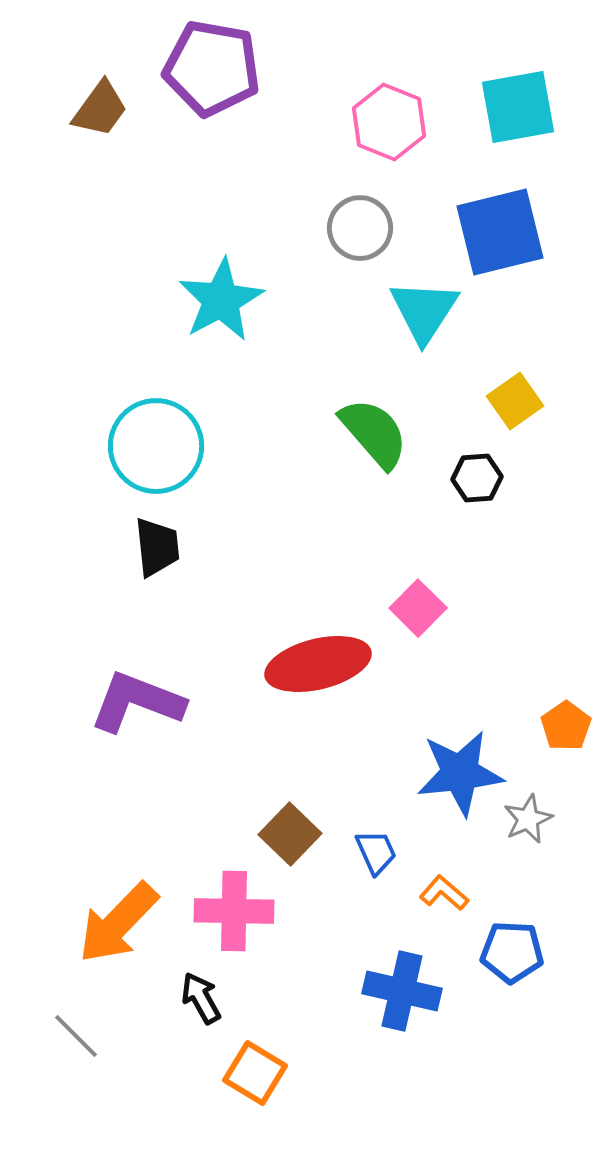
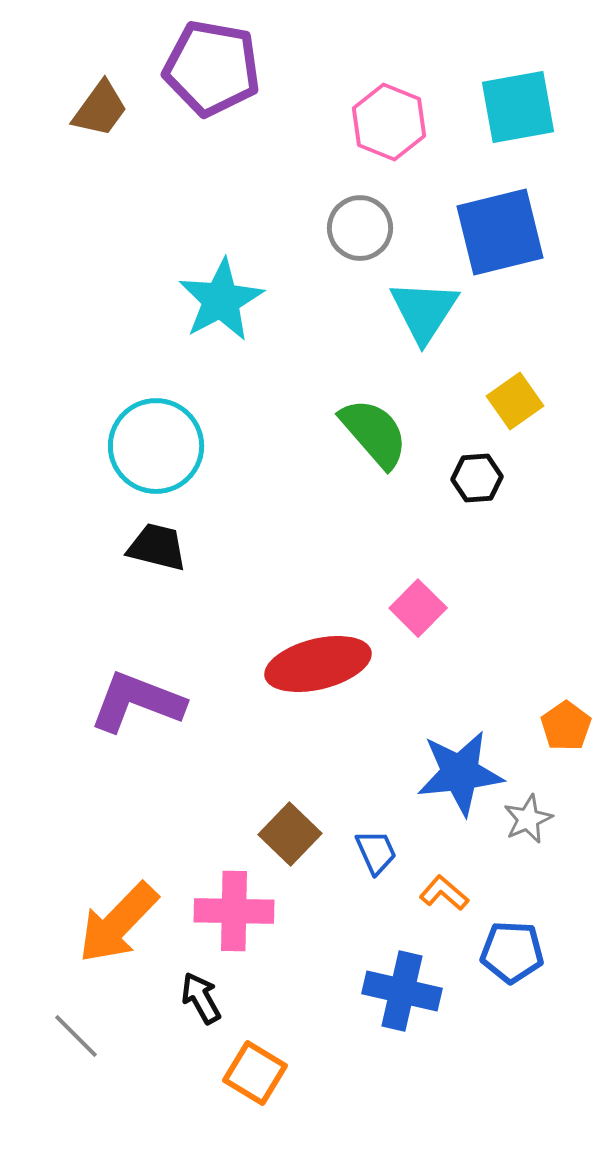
black trapezoid: rotated 70 degrees counterclockwise
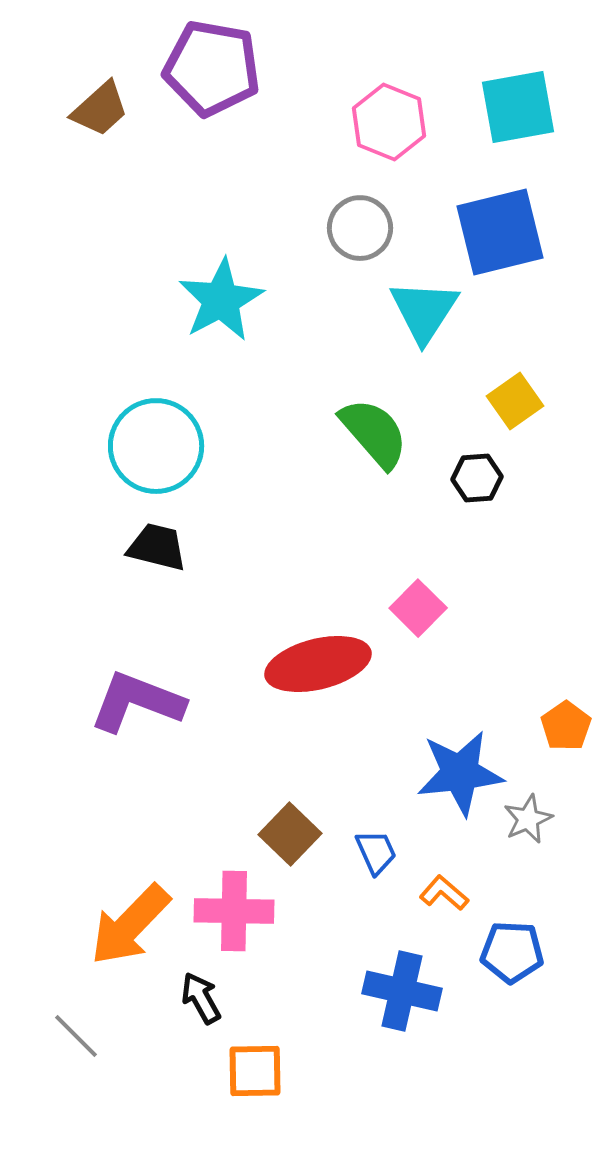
brown trapezoid: rotated 12 degrees clockwise
orange arrow: moved 12 px right, 2 px down
orange square: moved 2 px up; rotated 32 degrees counterclockwise
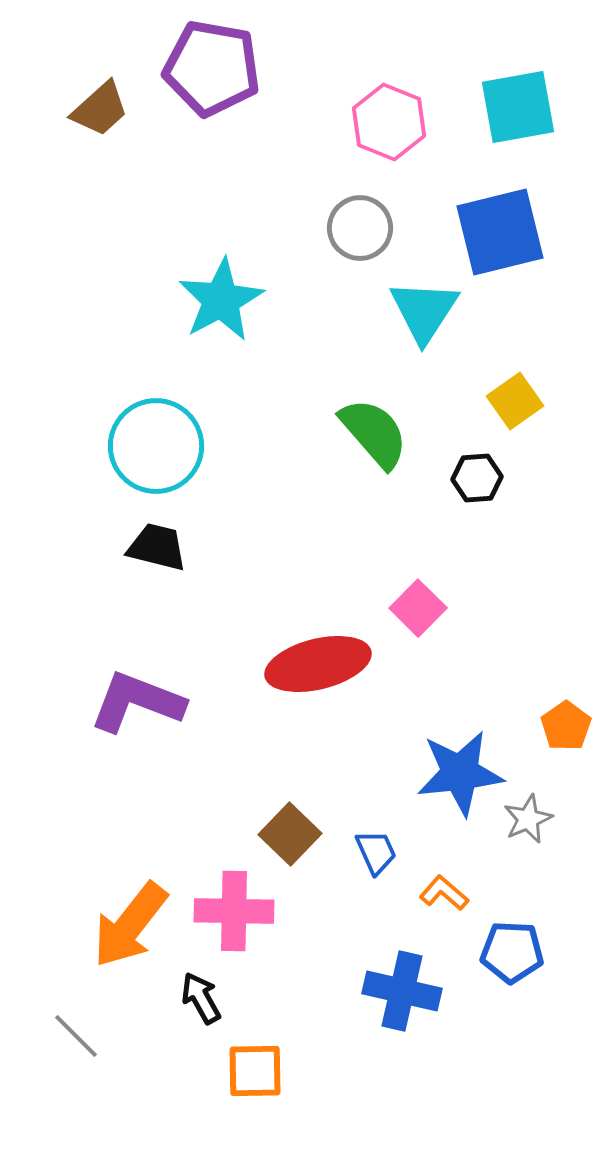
orange arrow: rotated 6 degrees counterclockwise
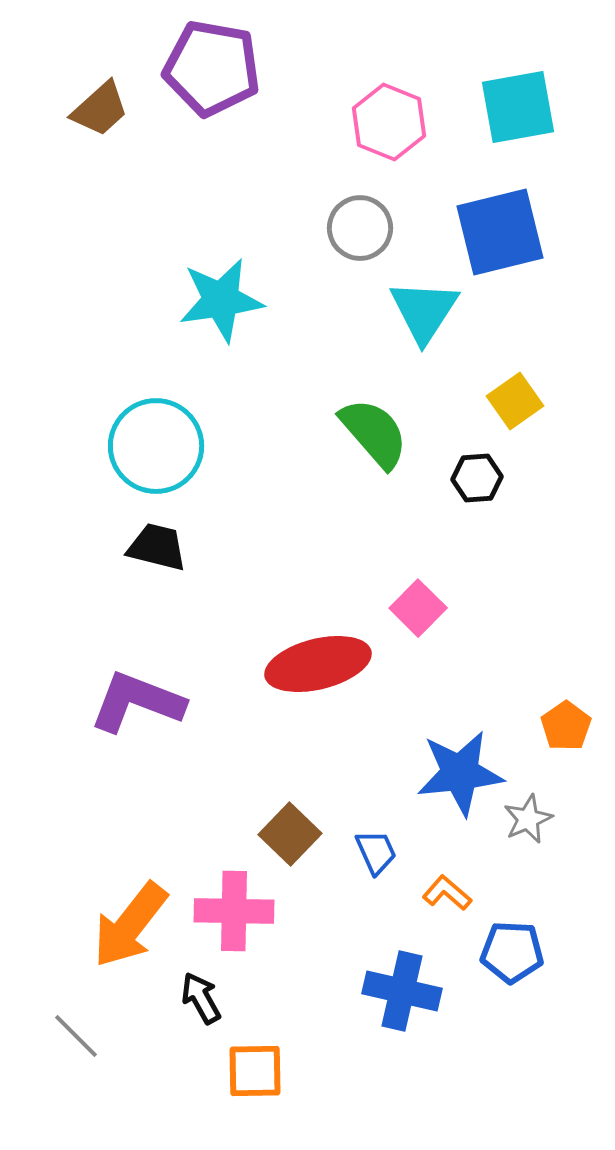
cyan star: rotated 20 degrees clockwise
orange L-shape: moved 3 px right
